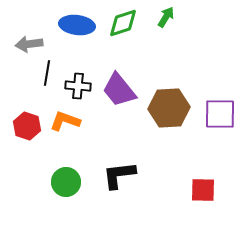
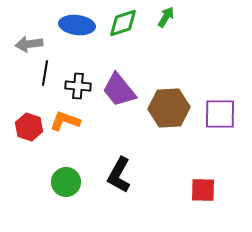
black line: moved 2 px left
red hexagon: moved 2 px right, 1 px down
black L-shape: rotated 54 degrees counterclockwise
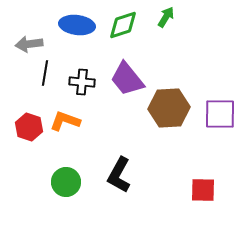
green diamond: moved 2 px down
black cross: moved 4 px right, 4 px up
purple trapezoid: moved 8 px right, 11 px up
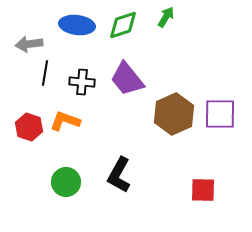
brown hexagon: moved 5 px right, 6 px down; rotated 21 degrees counterclockwise
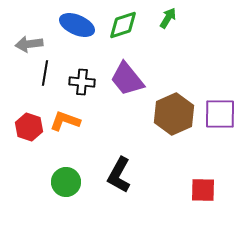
green arrow: moved 2 px right, 1 px down
blue ellipse: rotated 16 degrees clockwise
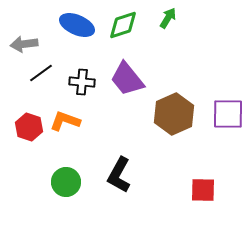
gray arrow: moved 5 px left
black line: moved 4 px left; rotated 45 degrees clockwise
purple square: moved 8 px right
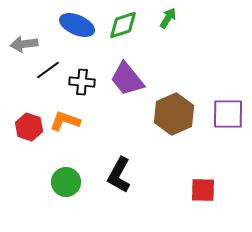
black line: moved 7 px right, 3 px up
